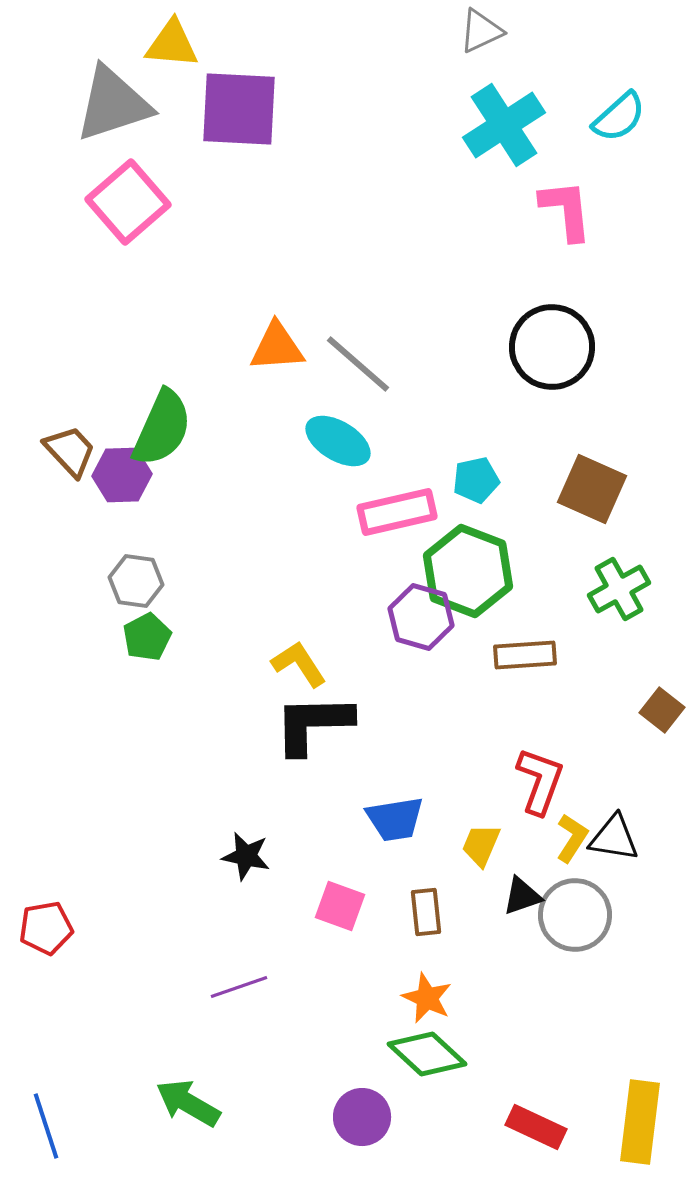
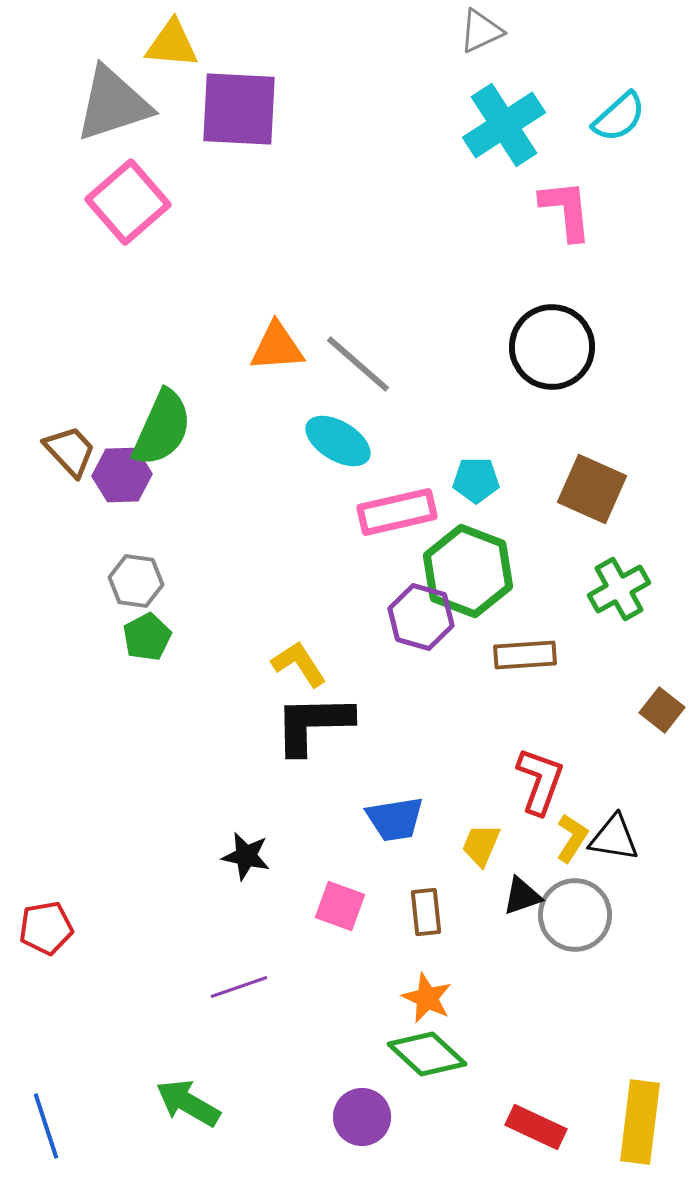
cyan pentagon at (476, 480): rotated 12 degrees clockwise
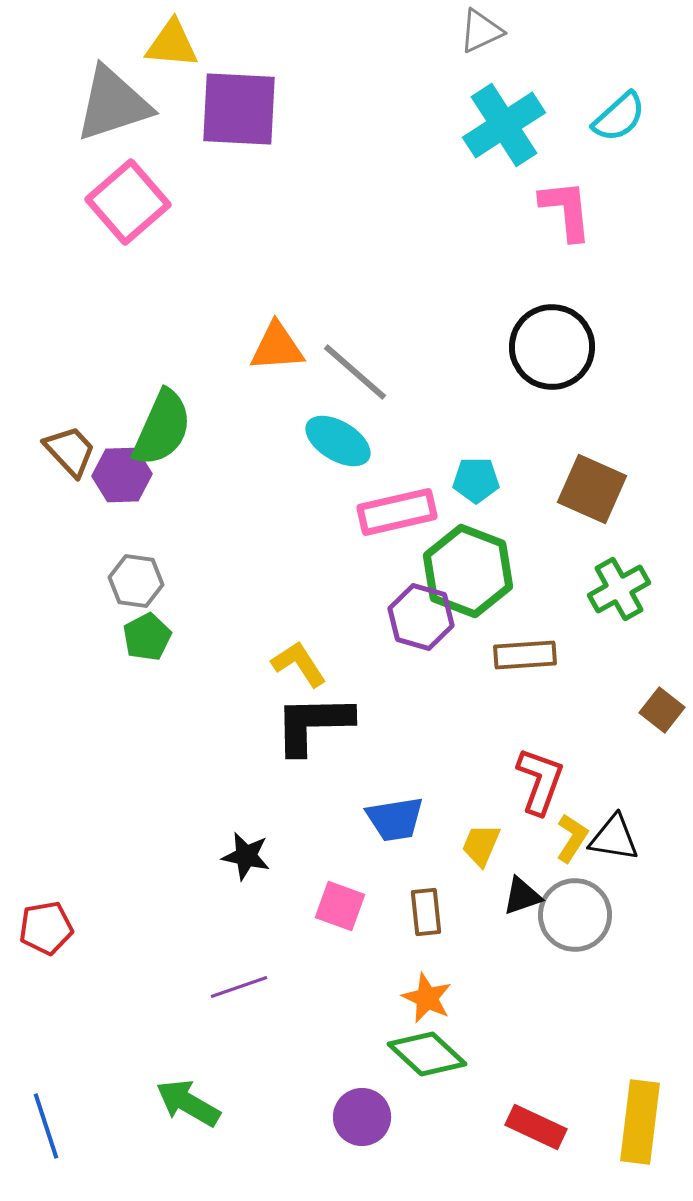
gray line at (358, 364): moved 3 px left, 8 px down
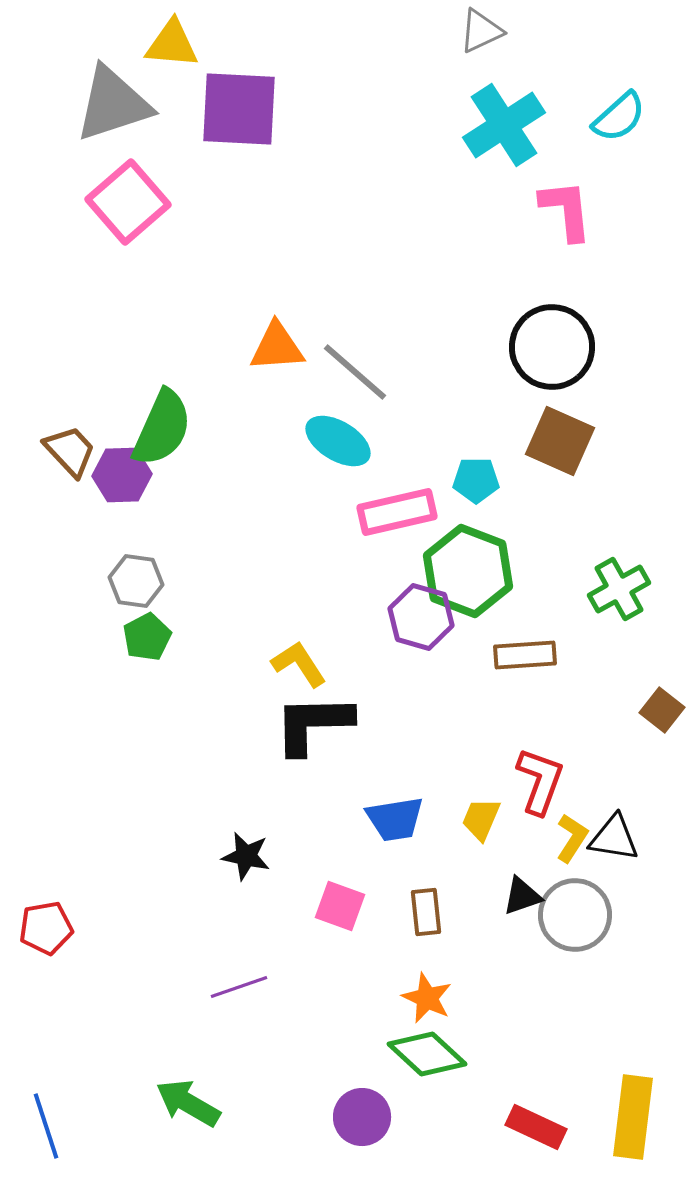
brown square at (592, 489): moved 32 px left, 48 px up
yellow trapezoid at (481, 845): moved 26 px up
yellow rectangle at (640, 1122): moved 7 px left, 5 px up
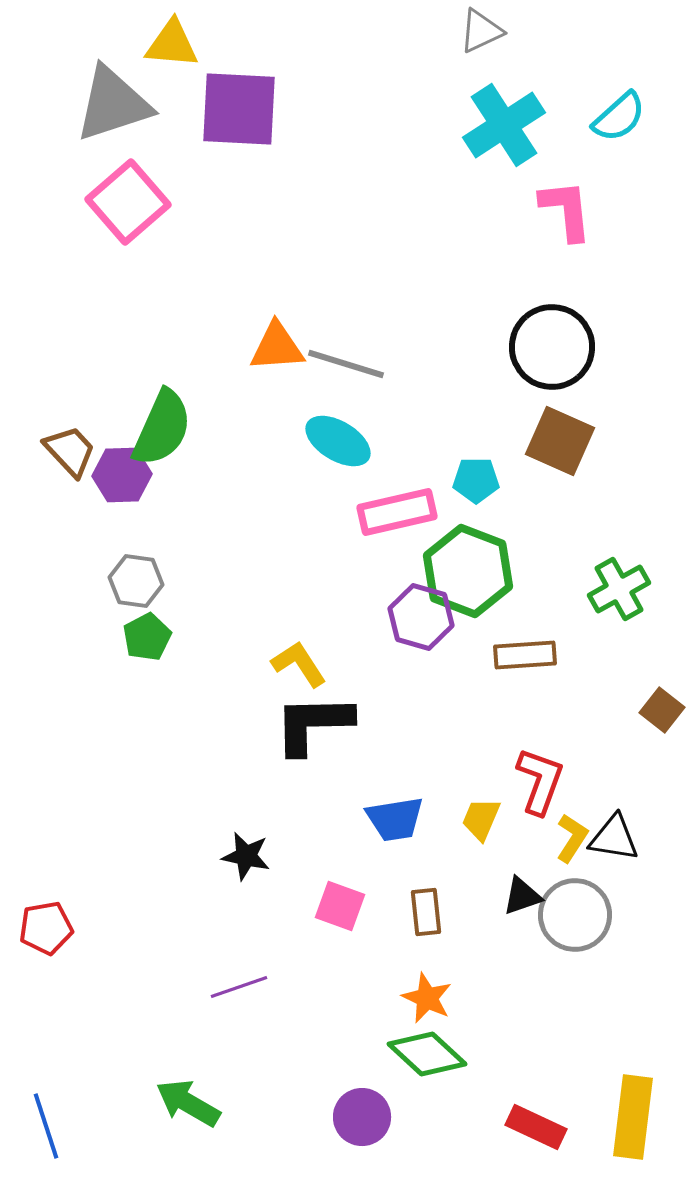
gray line at (355, 372): moved 9 px left, 8 px up; rotated 24 degrees counterclockwise
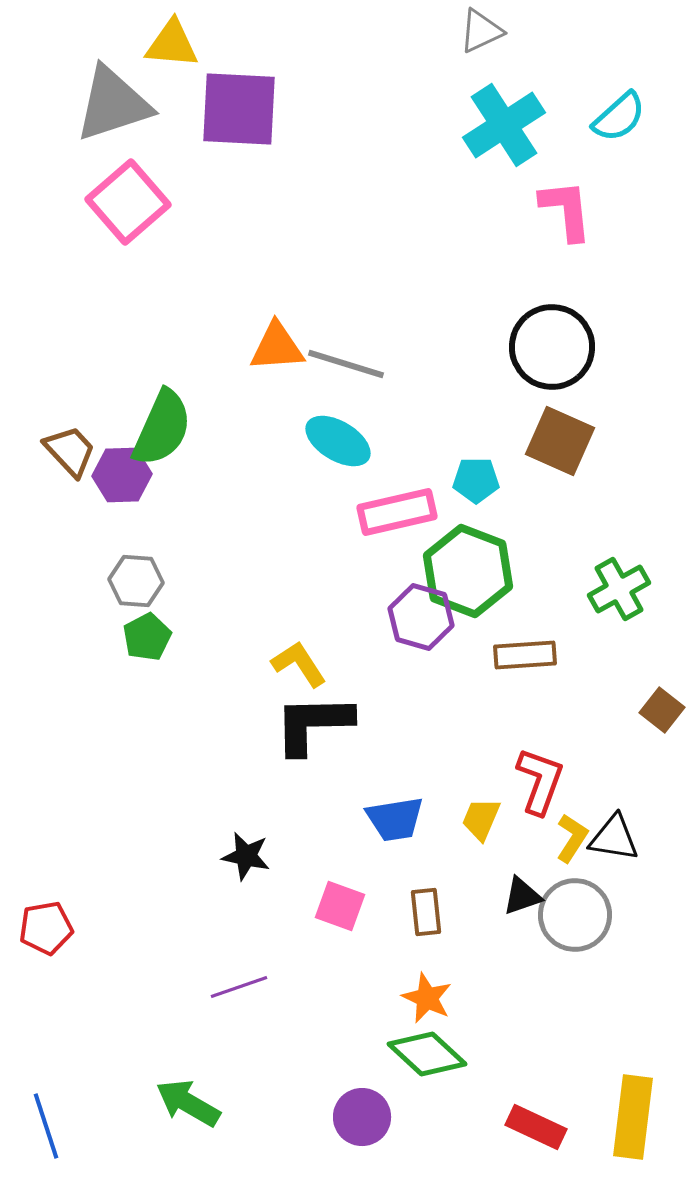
gray hexagon at (136, 581): rotated 4 degrees counterclockwise
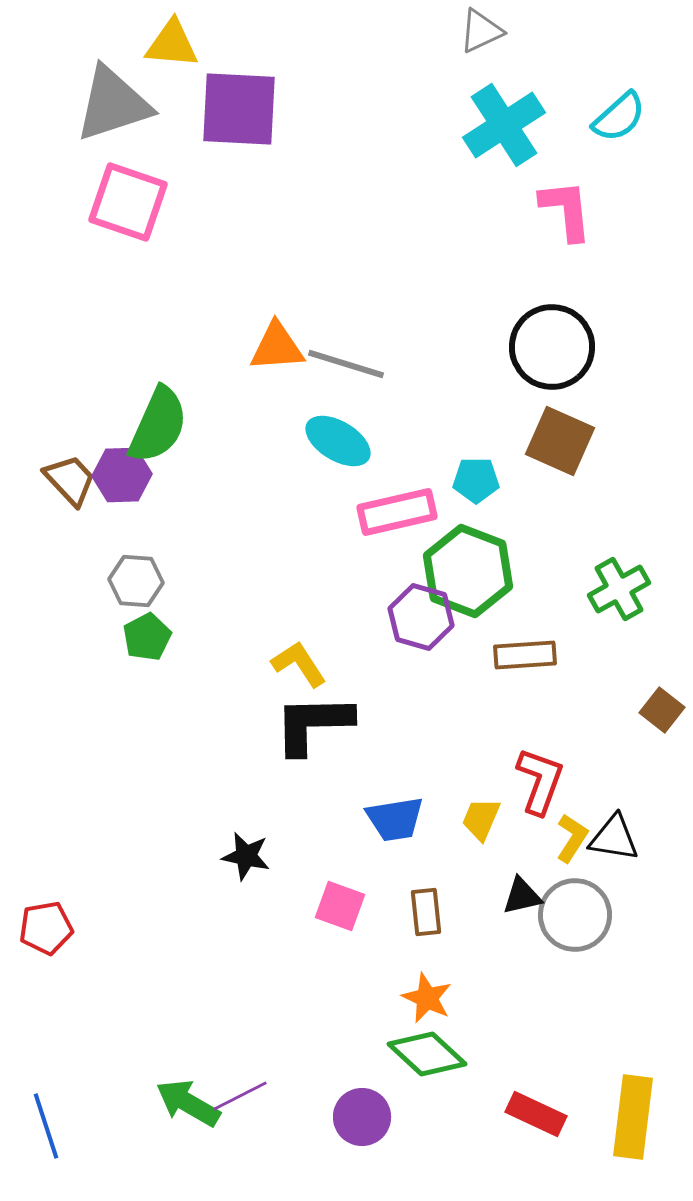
pink square at (128, 202): rotated 30 degrees counterclockwise
green semicircle at (162, 428): moved 4 px left, 3 px up
brown trapezoid at (70, 451): moved 29 px down
black triangle at (522, 896): rotated 6 degrees clockwise
purple line at (239, 987): moved 1 px right, 109 px down; rotated 8 degrees counterclockwise
red rectangle at (536, 1127): moved 13 px up
